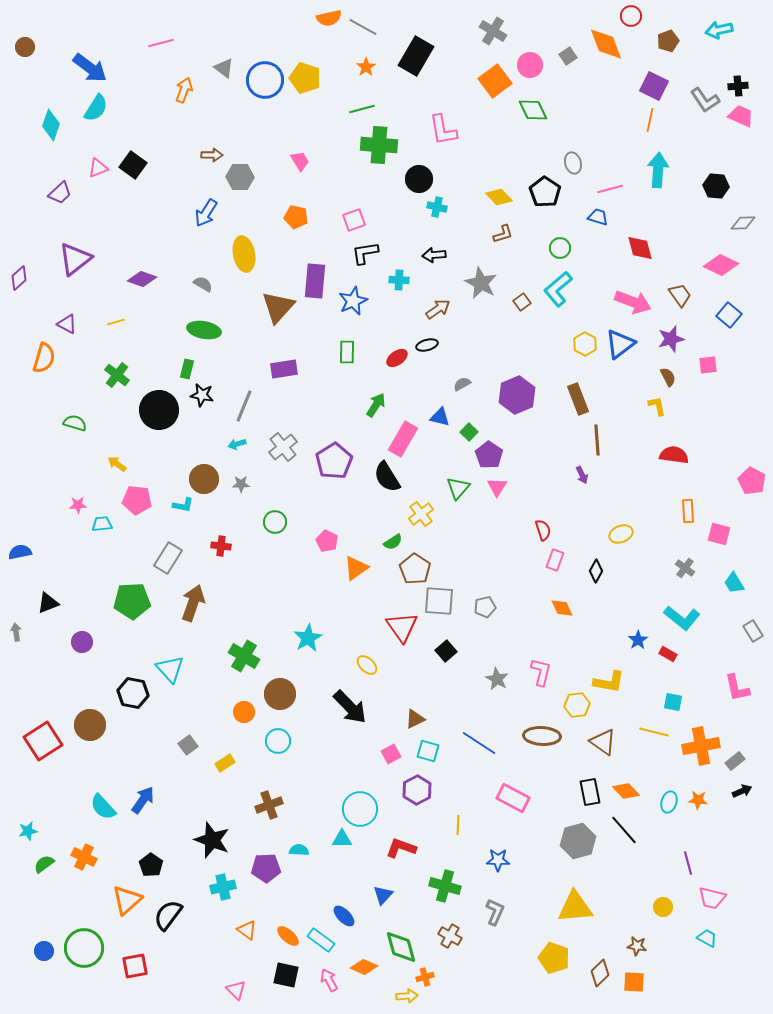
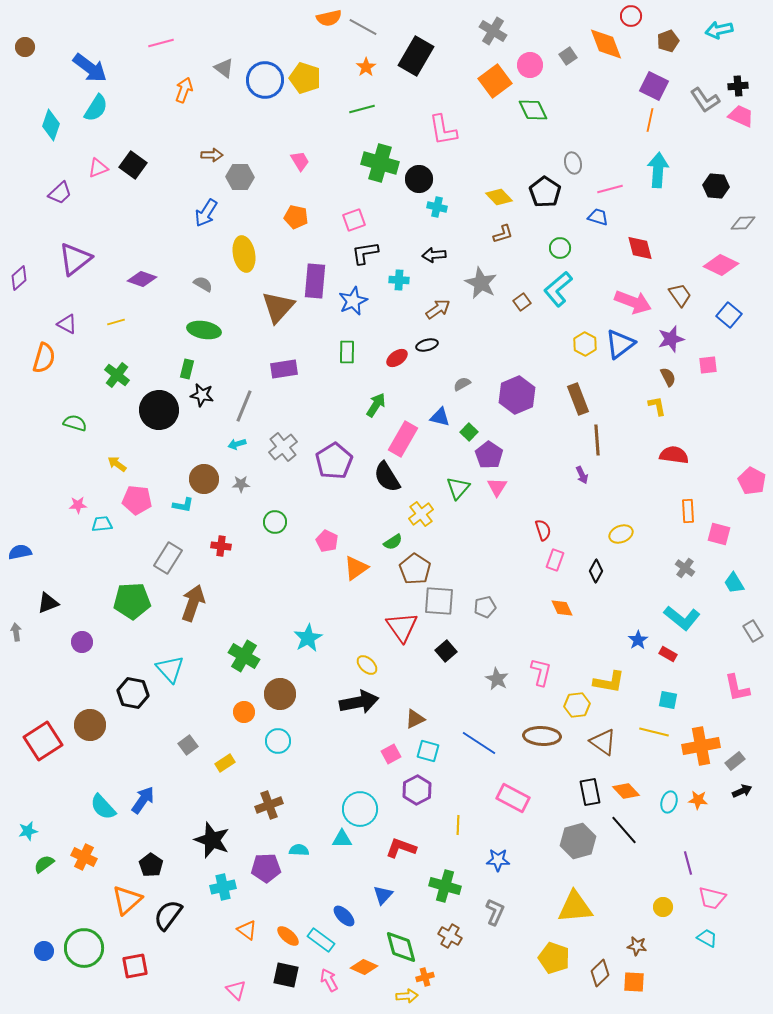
green cross at (379, 145): moved 1 px right, 18 px down; rotated 12 degrees clockwise
cyan square at (673, 702): moved 5 px left, 2 px up
black arrow at (350, 707): moved 9 px right, 5 px up; rotated 57 degrees counterclockwise
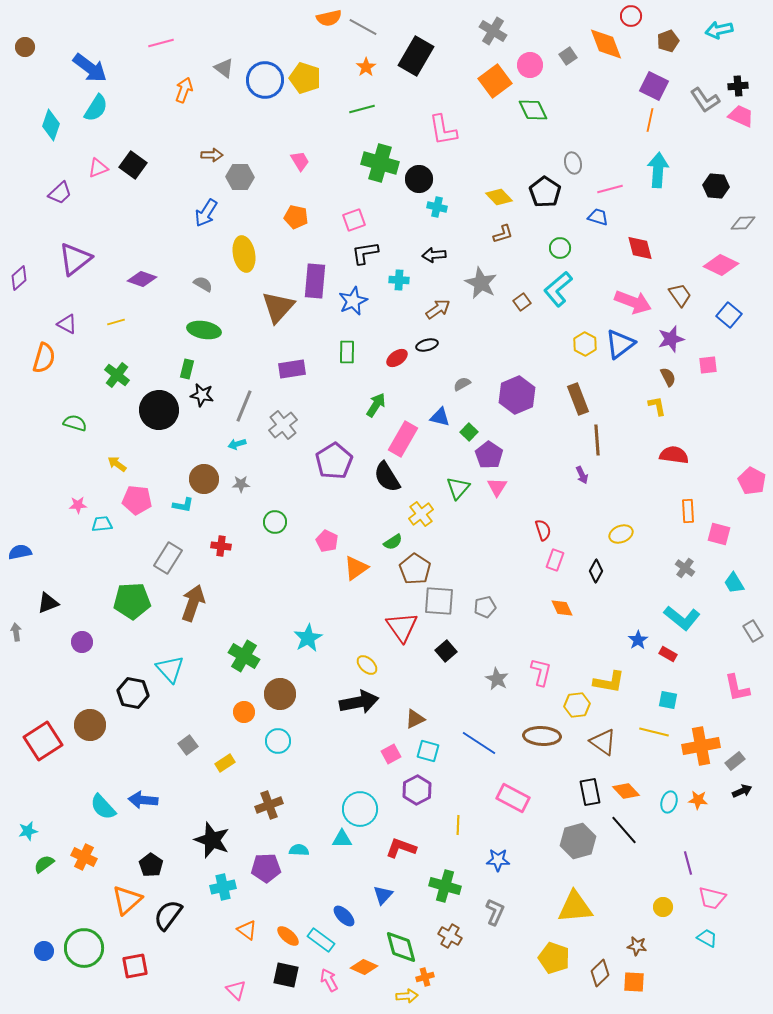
purple rectangle at (284, 369): moved 8 px right
gray cross at (283, 447): moved 22 px up
blue arrow at (143, 800): rotated 120 degrees counterclockwise
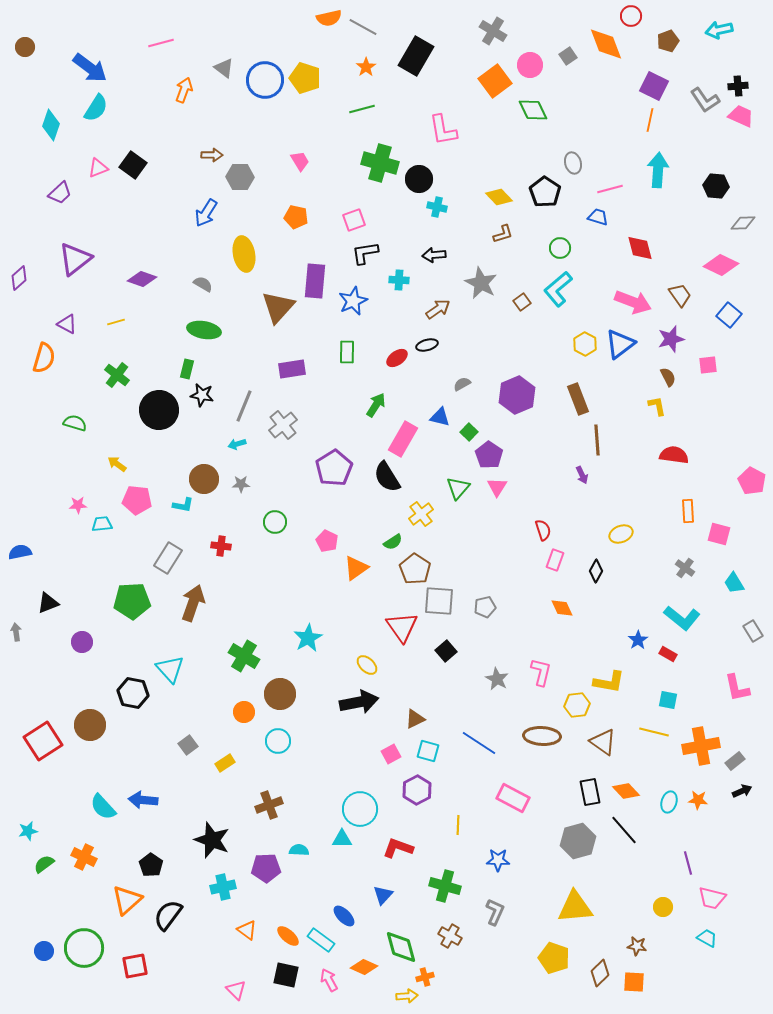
purple pentagon at (334, 461): moved 7 px down
red L-shape at (401, 848): moved 3 px left
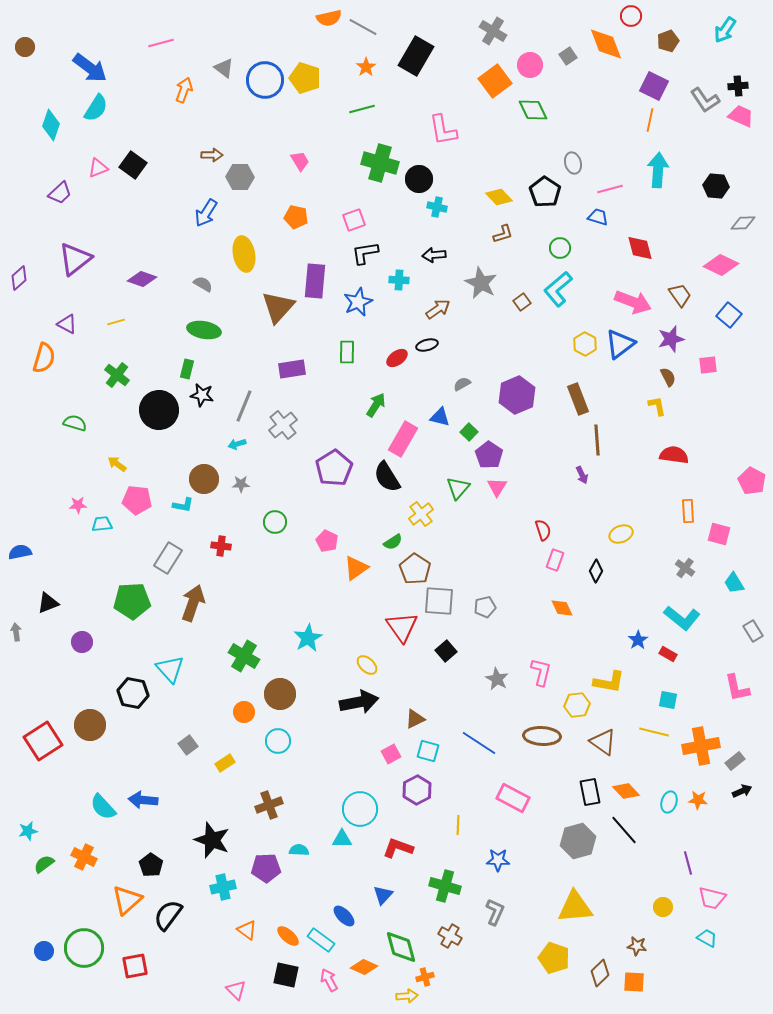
cyan arrow at (719, 30): moved 6 px right; rotated 44 degrees counterclockwise
blue star at (353, 301): moved 5 px right, 1 px down
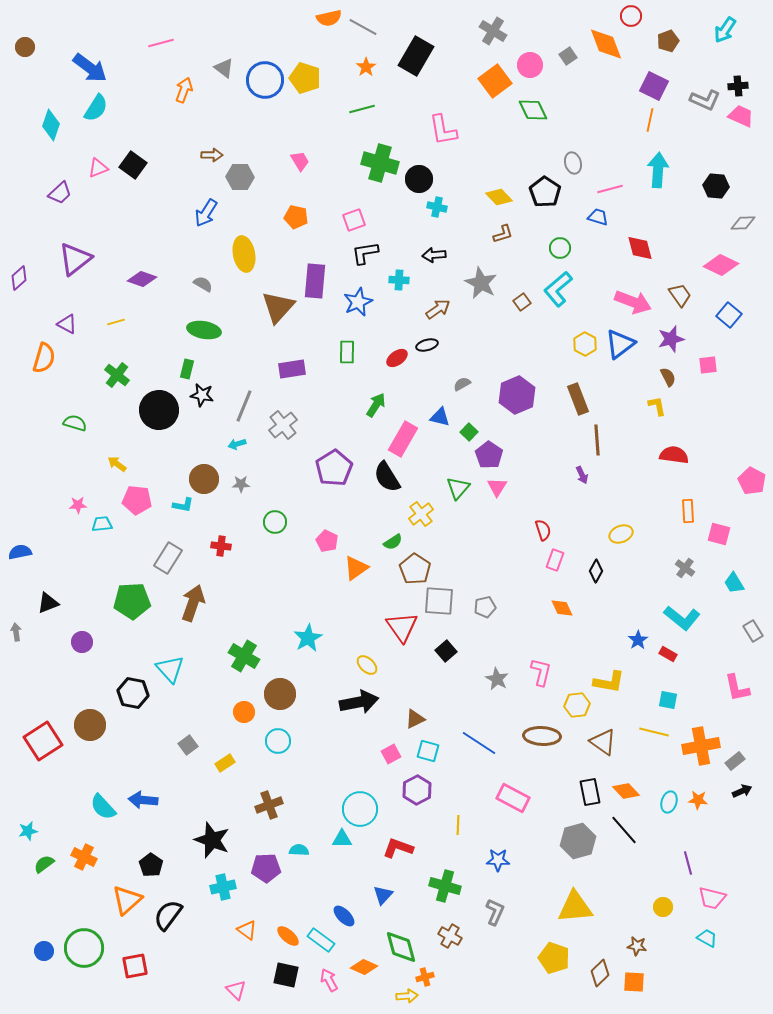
gray L-shape at (705, 100): rotated 32 degrees counterclockwise
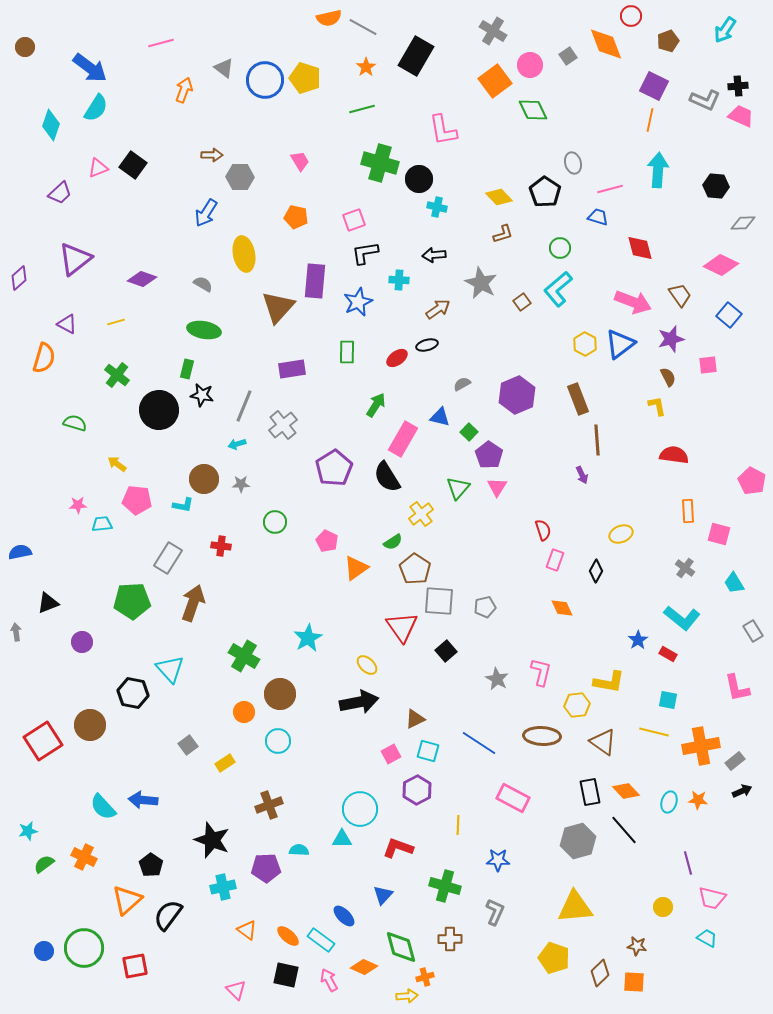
brown cross at (450, 936): moved 3 px down; rotated 30 degrees counterclockwise
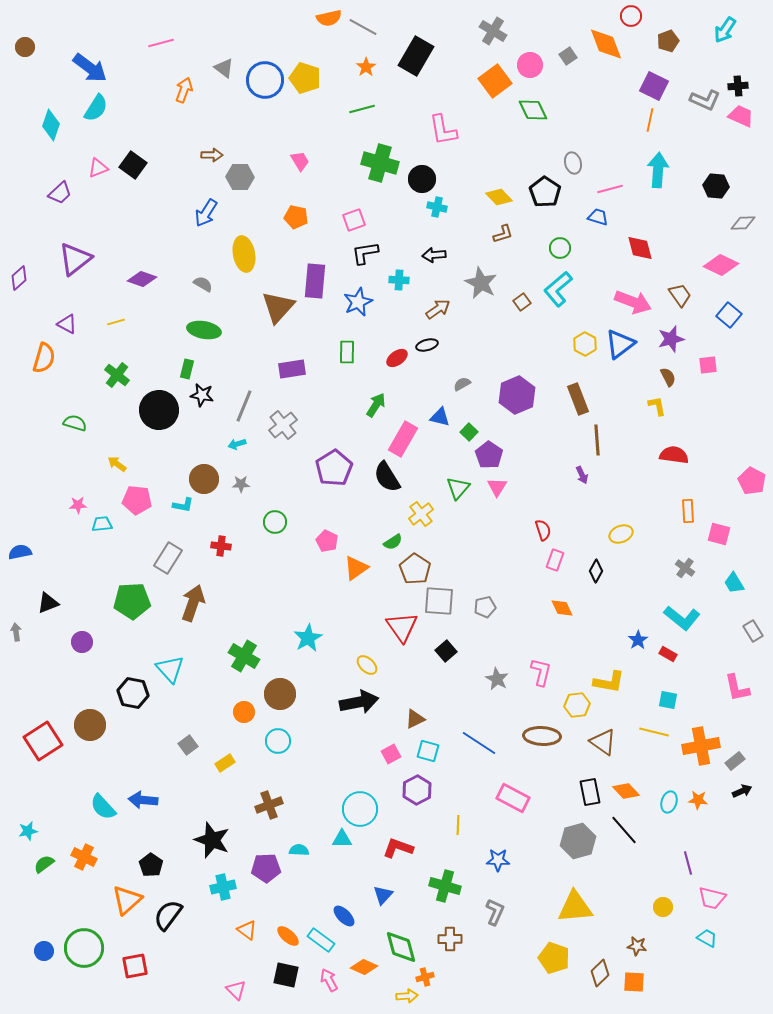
black circle at (419, 179): moved 3 px right
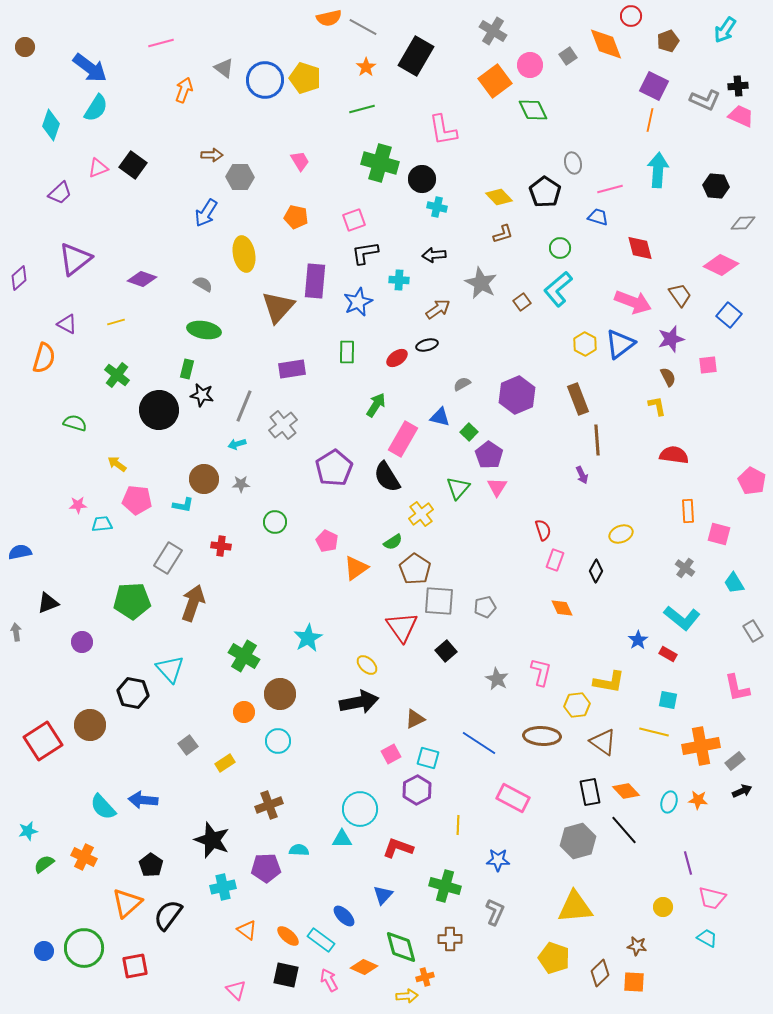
cyan square at (428, 751): moved 7 px down
orange triangle at (127, 900): moved 3 px down
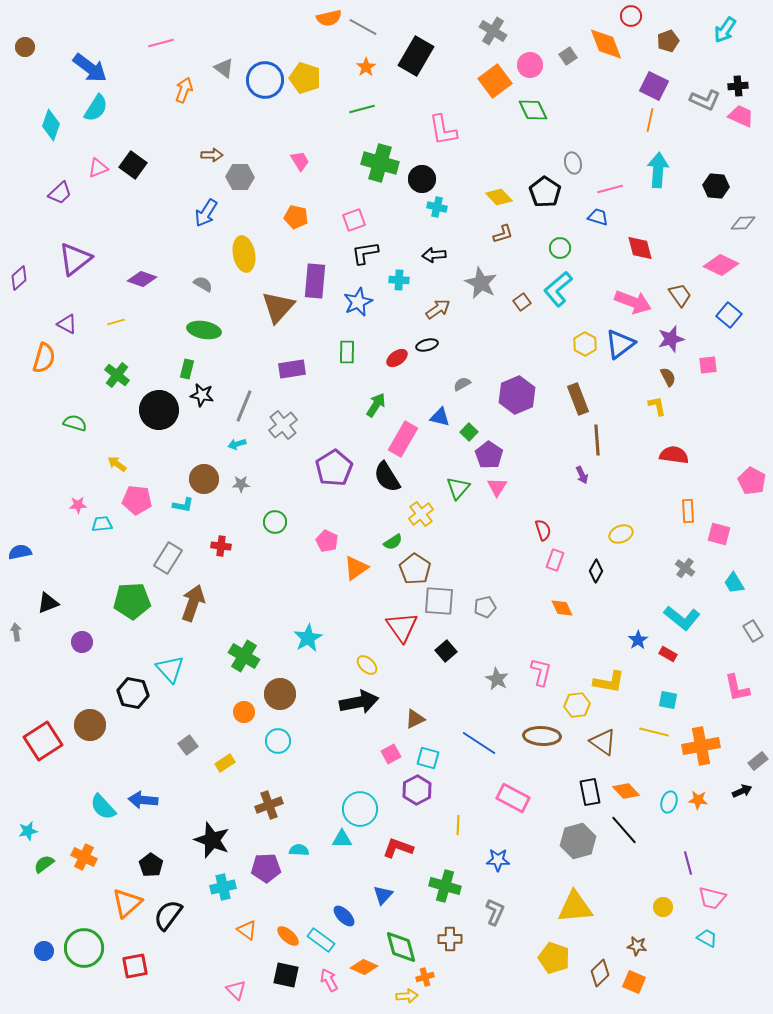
gray rectangle at (735, 761): moved 23 px right
orange square at (634, 982): rotated 20 degrees clockwise
